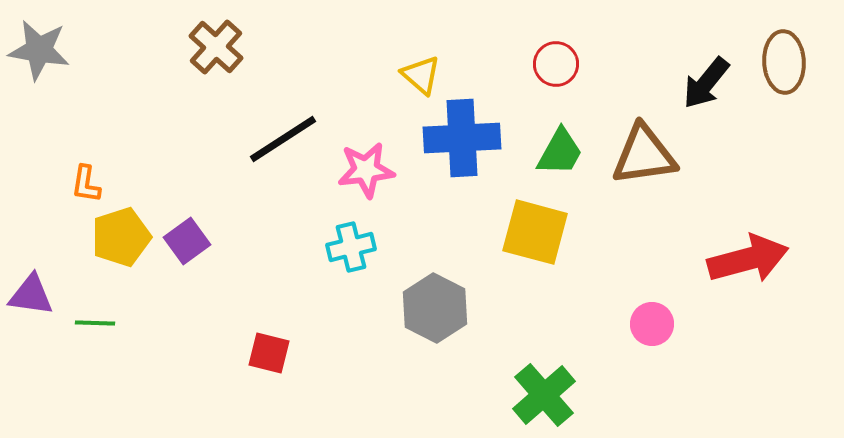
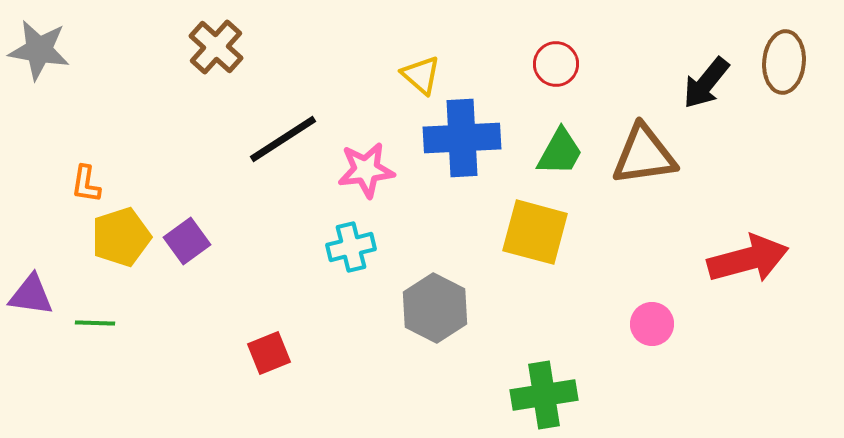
brown ellipse: rotated 8 degrees clockwise
red square: rotated 36 degrees counterclockwise
green cross: rotated 32 degrees clockwise
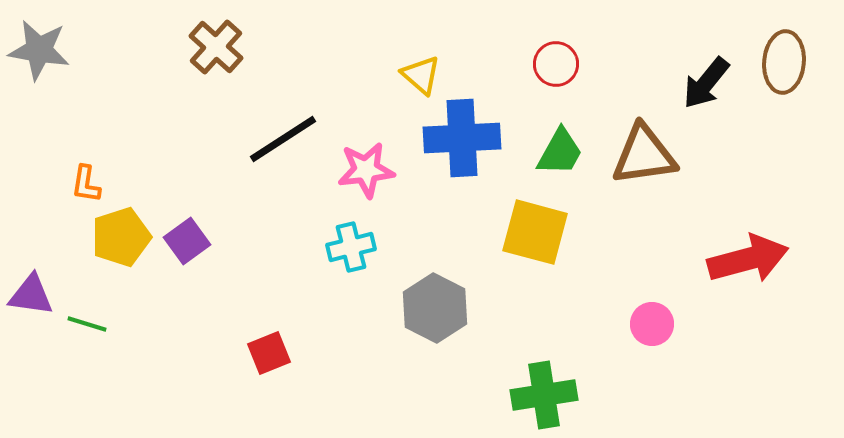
green line: moved 8 px left, 1 px down; rotated 15 degrees clockwise
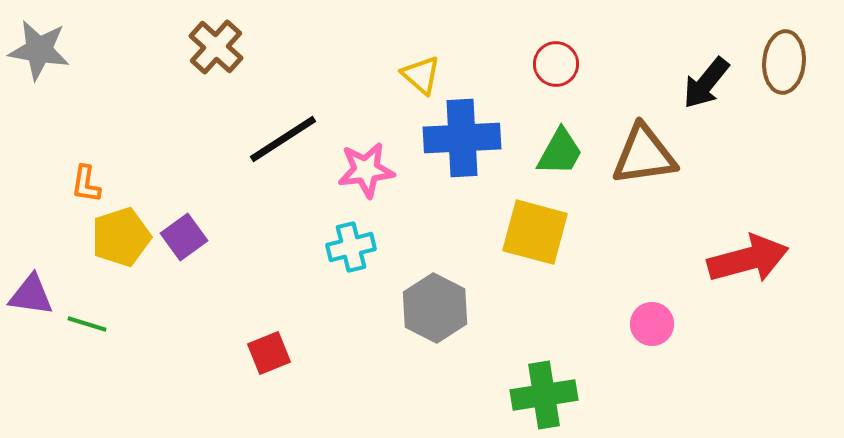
purple square: moved 3 px left, 4 px up
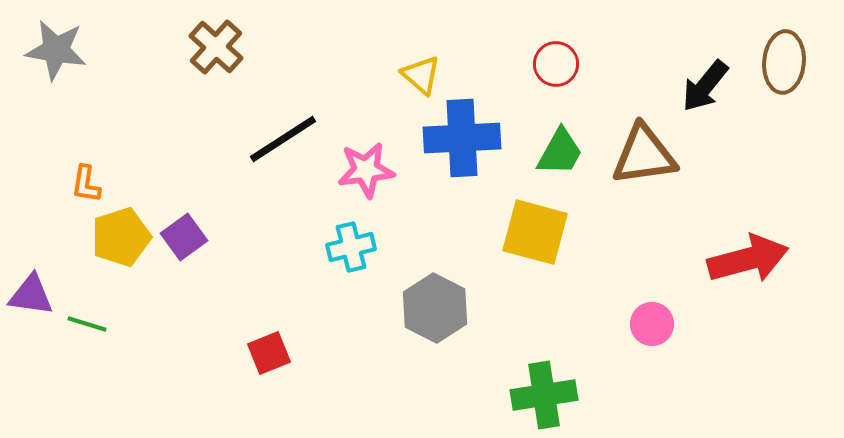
gray star: moved 17 px right
black arrow: moved 1 px left, 3 px down
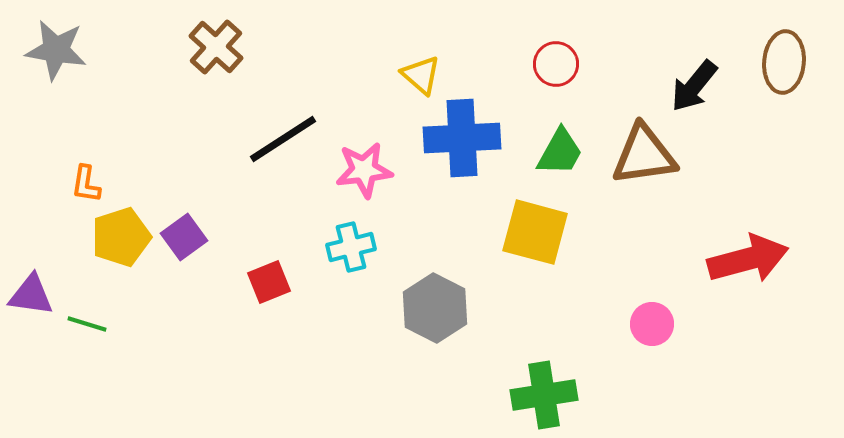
black arrow: moved 11 px left
pink star: moved 2 px left
red square: moved 71 px up
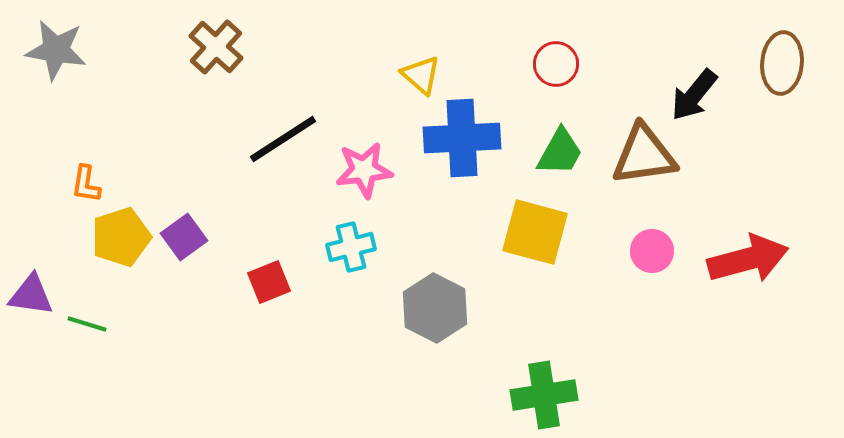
brown ellipse: moved 2 px left, 1 px down
black arrow: moved 9 px down
pink circle: moved 73 px up
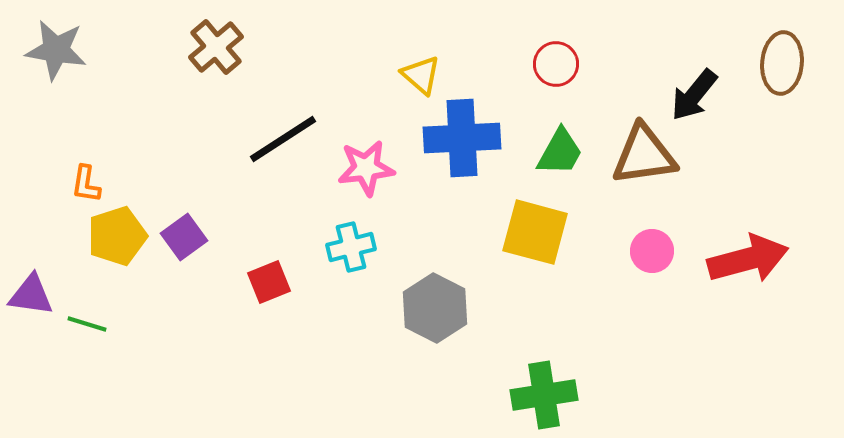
brown cross: rotated 8 degrees clockwise
pink star: moved 2 px right, 2 px up
yellow pentagon: moved 4 px left, 1 px up
